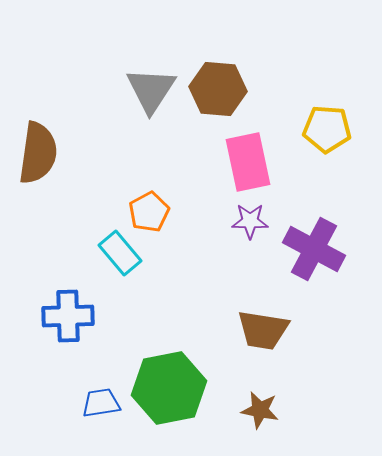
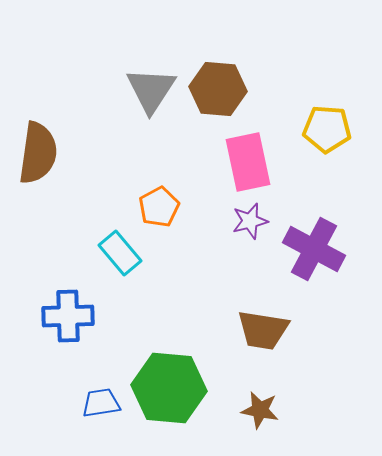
orange pentagon: moved 10 px right, 5 px up
purple star: rotated 15 degrees counterclockwise
green hexagon: rotated 16 degrees clockwise
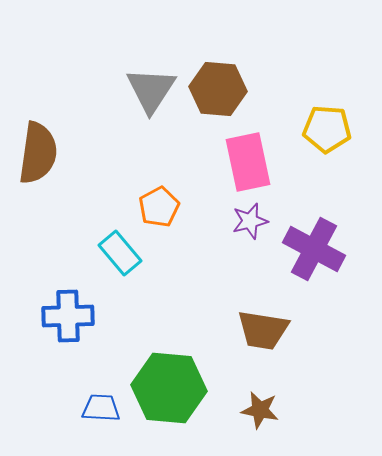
blue trapezoid: moved 5 px down; rotated 12 degrees clockwise
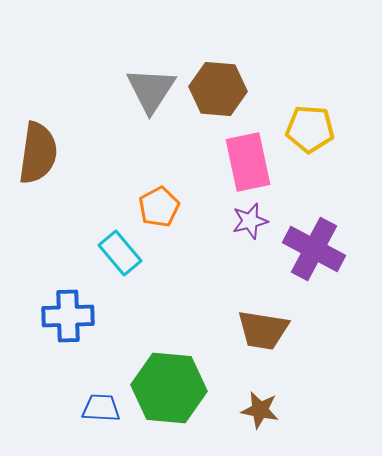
yellow pentagon: moved 17 px left
